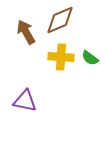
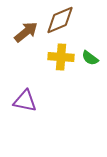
brown arrow: rotated 80 degrees clockwise
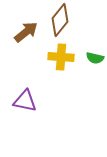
brown diamond: rotated 28 degrees counterclockwise
green semicircle: moved 5 px right; rotated 24 degrees counterclockwise
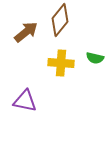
yellow cross: moved 6 px down
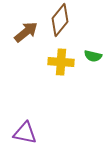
green semicircle: moved 2 px left, 2 px up
yellow cross: moved 1 px up
purple triangle: moved 32 px down
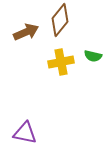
brown arrow: rotated 15 degrees clockwise
yellow cross: rotated 15 degrees counterclockwise
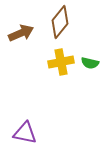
brown diamond: moved 2 px down
brown arrow: moved 5 px left, 1 px down
green semicircle: moved 3 px left, 7 px down
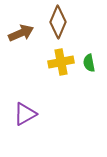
brown diamond: moved 2 px left; rotated 16 degrees counterclockwise
green semicircle: moved 1 px left; rotated 66 degrees clockwise
purple triangle: moved 19 px up; rotated 40 degrees counterclockwise
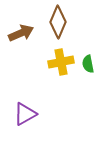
green semicircle: moved 1 px left, 1 px down
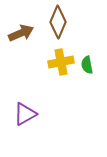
green semicircle: moved 1 px left, 1 px down
